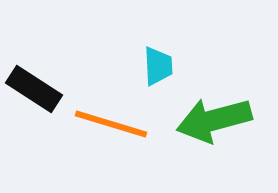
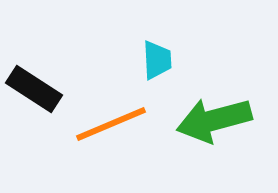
cyan trapezoid: moved 1 px left, 6 px up
orange line: rotated 40 degrees counterclockwise
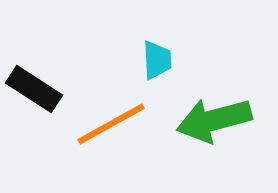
orange line: rotated 6 degrees counterclockwise
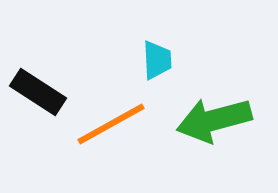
black rectangle: moved 4 px right, 3 px down
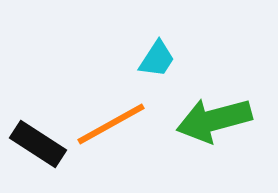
cyan trapezoid: moved 1 px up; rotated 36 degrees clockwise
black rectangle: moved 52 px down
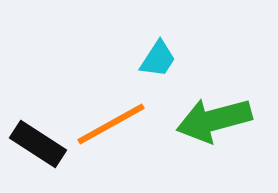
cyan trapezoid: moved 1 px right
